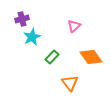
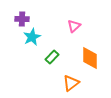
purple cross: rotated 16 degrees clockwise
orange diamond: moved 1 px left, 1 px down; rotated 35 degrees clockwise
orange triangle: moved 1 px right; rotated 30 degrees clockwise
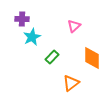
orange diamond: moved 2 px right
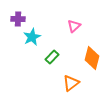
purple cross: moved 4 px left
orange diamond: rotated 15 degrees clockwise
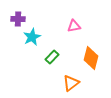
pink triangle: rotated 32 degrees clockwise
orange diamond: moved 1 px left
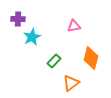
green rectangle: moved 2 px right, 4 px down
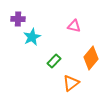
pink triangle: rotated 24 degrees clockwise
orange diamond: rotated 25 degrees clockwise
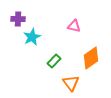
orange diamond: rotated 15 degrees clockwise
orange triangle: rotated 30 degrees counterclockwise
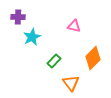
purple cross: moved 2 px up
orange diamond: moved 2 px right; rotated 10 degrees counterclockwise
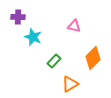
cyan star: moved 1 px right; rotated 24 degrees counterclockwise
orange triangle: moved 1 px left, 1 px down; rotated 36 degrees clockwise
